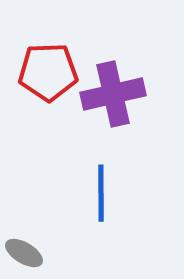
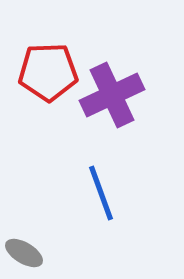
purple cross: moved 1 px left, 1 px down; rotated 12 degrees counterclockwise
blue line: rotated 20 degrees counterclockwise
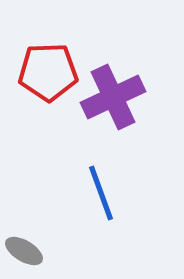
purple cross: moved 1 px right, 2 px down
gray ellipse: moved 2 px up
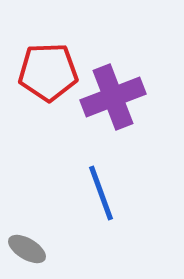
purple cross: rotated 4 degrees clockwise
gray ellipse: moved 3 px right, 2 px up
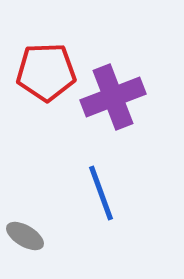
red pentagon: moved 2 px left
gray ellipse: moved 2 px left, 13 px up
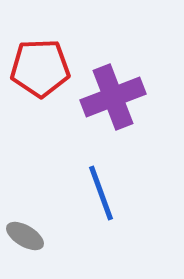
red pentagon: moved 6 px left, 4 px up
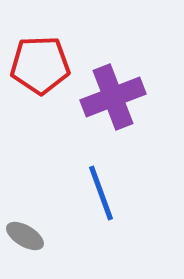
red pentagon: moved 3 px up
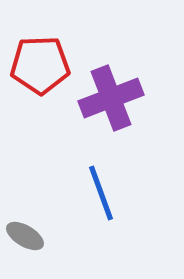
purple cross: moved 2 px left, 1 px down
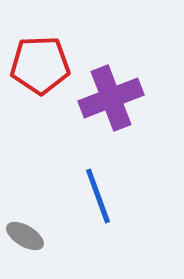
blue line: moved 3 px left, 3 px down
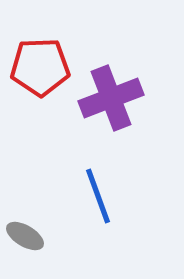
red pentagon: moved 2 px down
